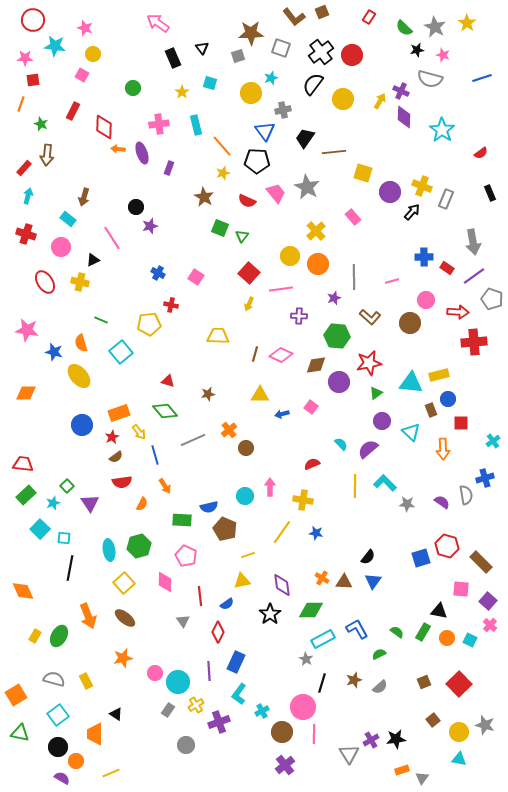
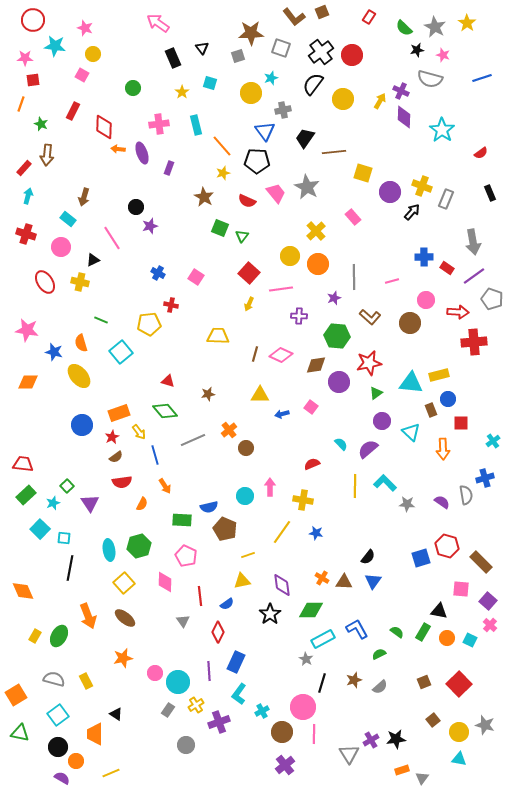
orange diamond at (26, 393): moved 2 px right, 11 px up
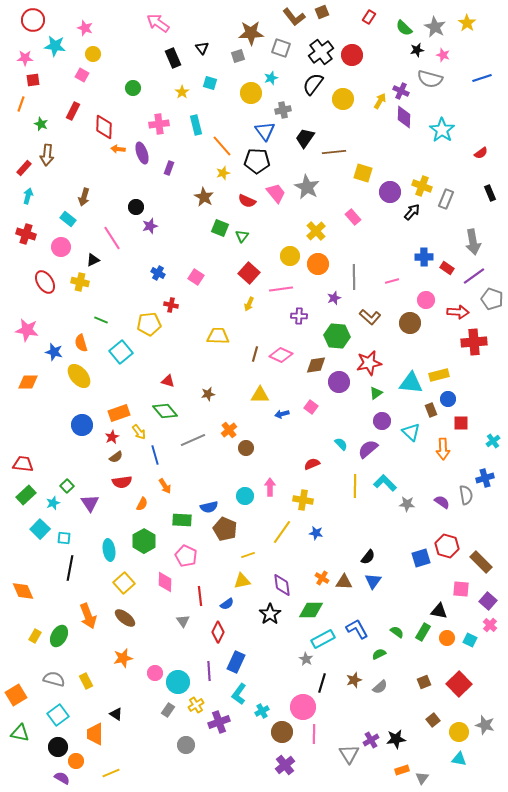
green hexagon at (139, 546): moved 5 px right, 5 px up; rotated 15 degrees counterclockwise
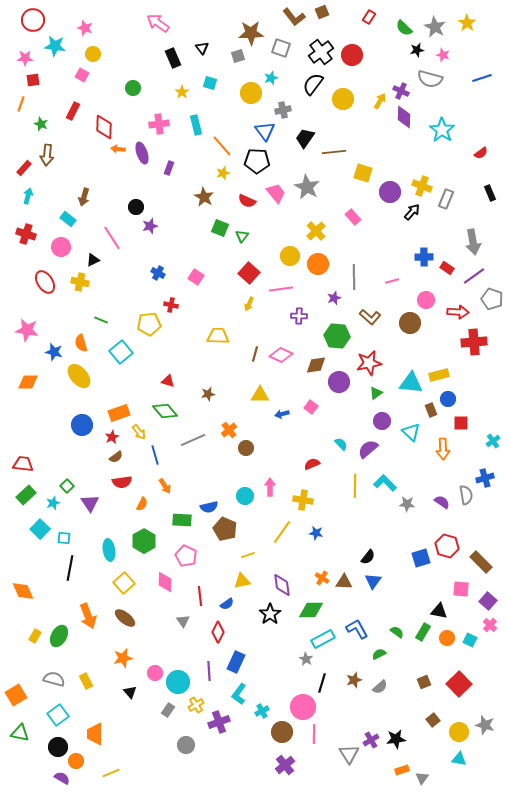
black triangle at (116, 714): moved 14 px right, 22 px up; rotated 16 degrees clockwise
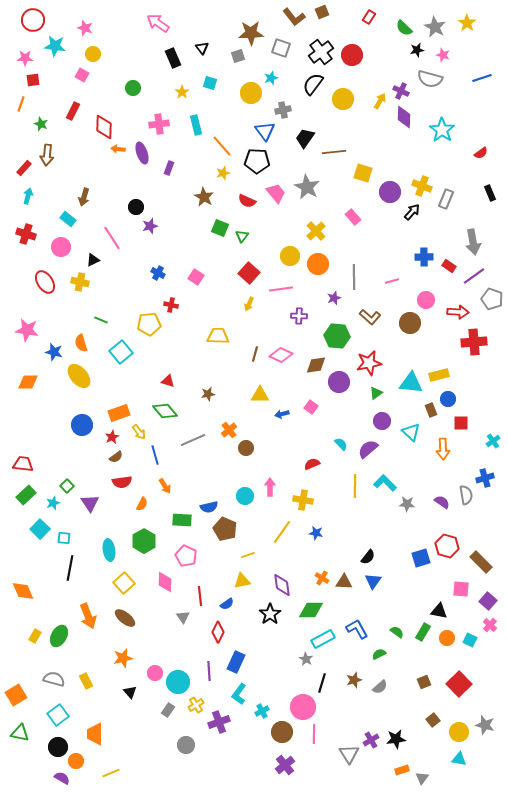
red rectangle at (447, 268): moved 2 px right, 2 px up
gray triangle at (183, 621): moved 4 px up
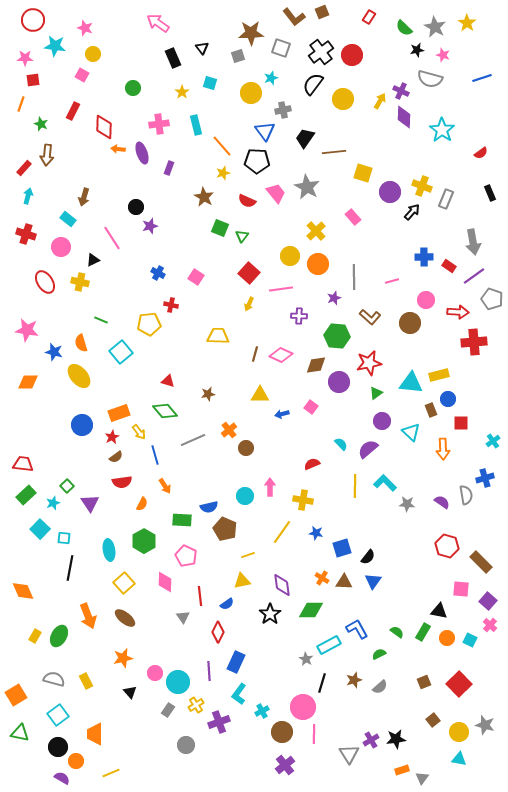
blue square at (421, 558): moved 79 px left, 10 px up
cyan rectangle at (323, 639): moved 6 px right, 6 px down
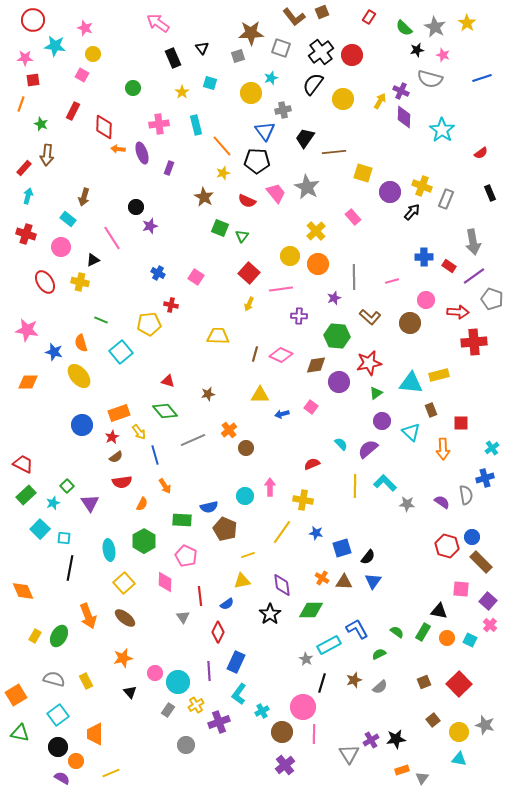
blue circle at (448, 399): moved 24 px right, 138 px down
cyan cross at (493, 441): moved 1 px left, 7 px down
red trapezoid at (23, 464): rotated 20 degrees clockwise
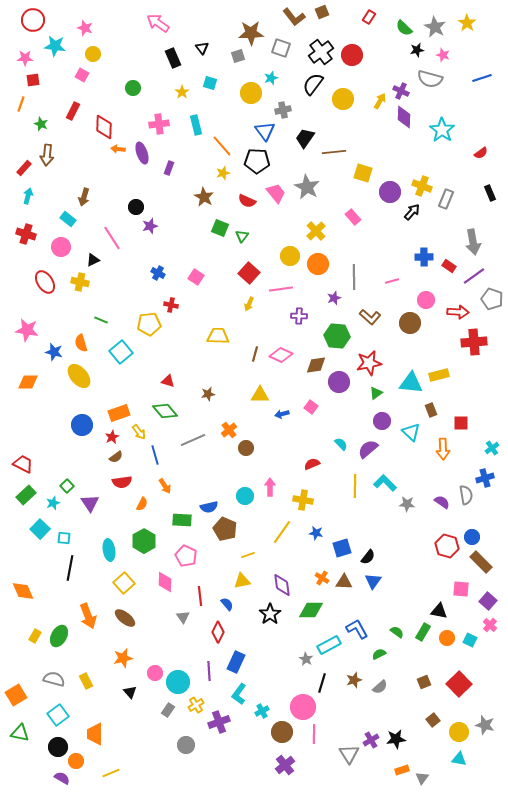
blue semicircle at (227, 604): rotated 96 degrees counterclockwise
